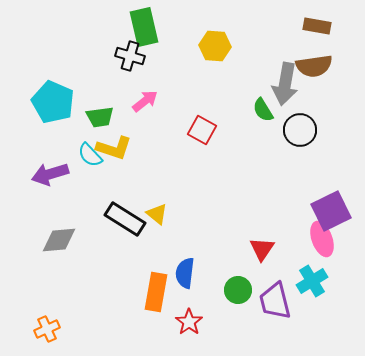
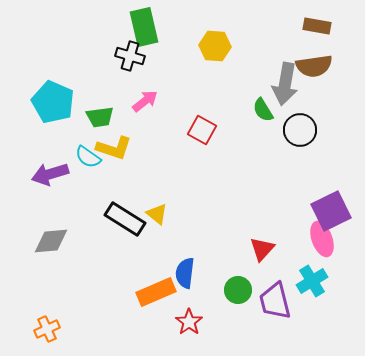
cyan semicircle: moved 2 px left, 2 px down; rotated 12 degrees counterclockwise
gray diamond: moved 8 px left, 1 px down
red triangle: rotated 8 degrees clockwise
orange rectangle: rotated 57 degrees clockwise
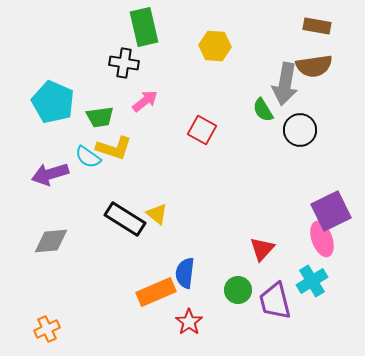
black cross: moved 6 px left, 7 px down; rotated 8 degrees counterclockwise
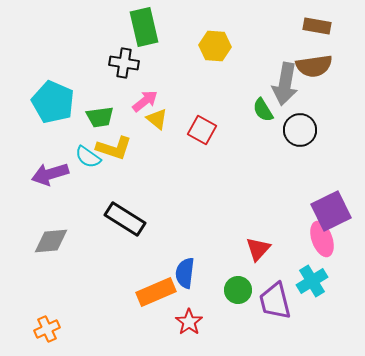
yellow triangle: moved 95 px up
red triangle: moved 4 px left
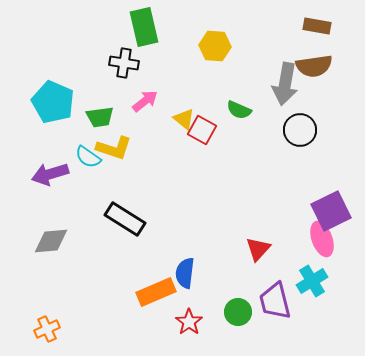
green semicircle: moved 24 px left; rotated 35 degrees counterclockwise
yellow triangle: moved 27 px right
green circle: moved 22 px down
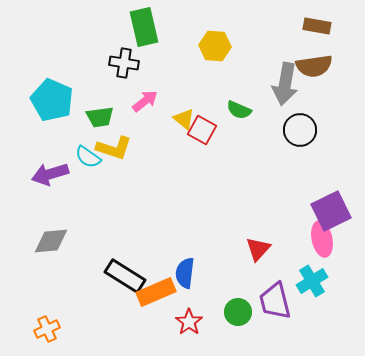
cyan pentagon: moved 1 px left, 2 px up
black rectangle: moved 57 px down
pink ellipse: rotated 8 degrees clockwise
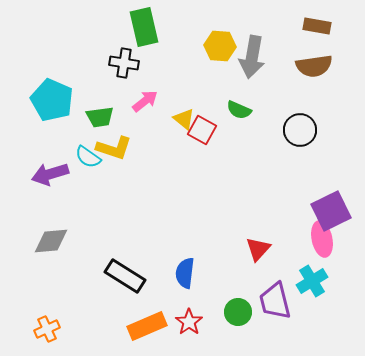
yellow hexagon: moved 5 px right
gray arrow: moved 33 px left, 27 px up
orange rectangle: moved 9 px left, 34 px down
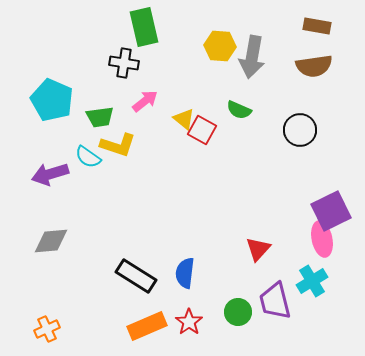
yellow L-shape: moved 4 px right, 3 px up
black rectangle: moved 11 px right
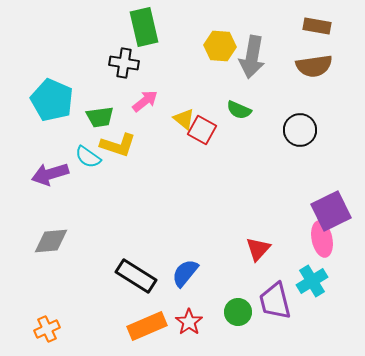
blue semicircle: rotated 32 degrees clockwise
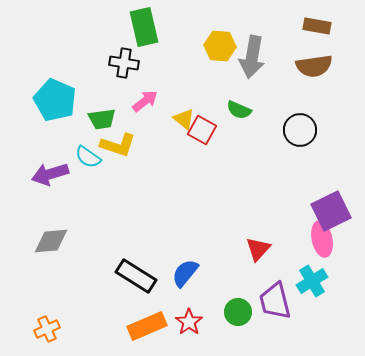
cyan pentagon: moved 3 px right
green trapezoid: moved 2 px right, 2 px down
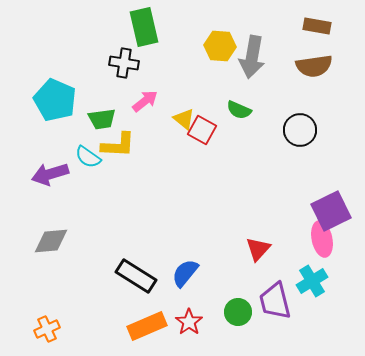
yellow L-shape: rotated 15 degrees counterclockwise
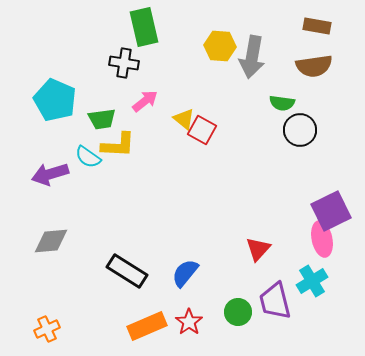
green semicircle: moved 43 px right, 7 px up; rotated 15 degrees counterclockwise
black rectangle: moved 9 px left, 5 px up
